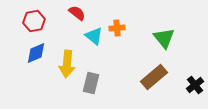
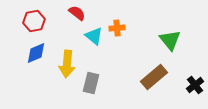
green triangle: moved 6 px right, 2 px down
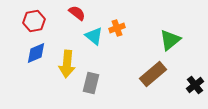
orange cross: rotated 14 degrees counterclockwise
green triangle: rotated 30 degrees clockwise
brown rectangle: moved 1 px left, 3 px up
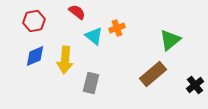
red semicircle: moved 1 px up
blue diamond: moved 1 px left, 3 px down
yellow arrow: moved 2 px left, 4 px up
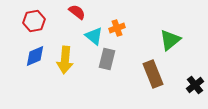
brown rectangle: rotated 72 degrees counterclockwise
gray rectangle: moved 16 px right, 24 px up
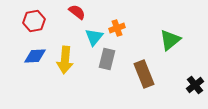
cyan triangle: moved 1 px down; rotated 30 degrees clockwise
blue diamond: rotated 20 degrees clockwise
brown rectangle: moved 9 px left
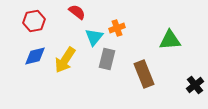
green triangle: rotated 35 degrees clockwise
blue diamond: rotated 10 degrees counterclockwise
yellow arrow: rotated 28 degrees clockwise
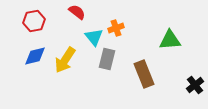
orange cross: moved 1 px left
cyan triangle: rotated 18 degrees counterclockwise
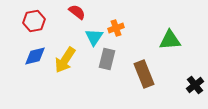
cyan triangle: rotated 12 degrees clockwise
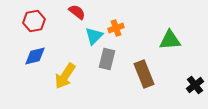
cyan triangle: moved 1 px up; rotated 12 degrees clockwise
yellow arrow: moved 16 px down
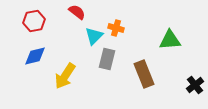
orange cross: rotated 35 degrees clockwise
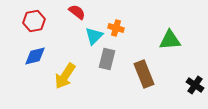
black cross: rotated 18 degrees counterclockwise
